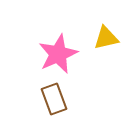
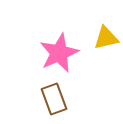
pink star: moved 1 px right, 1 px up
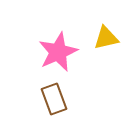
pink star: moved 1 px left, 1 px up
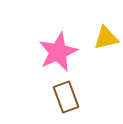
brown rectangle: moved 12 px right, 2 px up
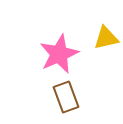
pink star: moved 1 px right, 2 px down
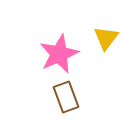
yellow triangle: rotated 40 degrees counterclockwise
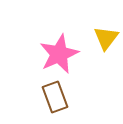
brown rectangle: moved 11 px left
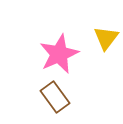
brown rectangle: rotated 16 degrees counterclockwise
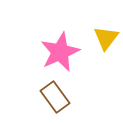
pink star: moved 1 px right, 2 px up
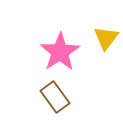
pink star: rotated 9 degrees counterclockwise
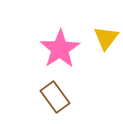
pink star: moved 3 px up
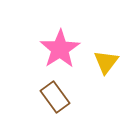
yellow triangle: moved 24 px down
